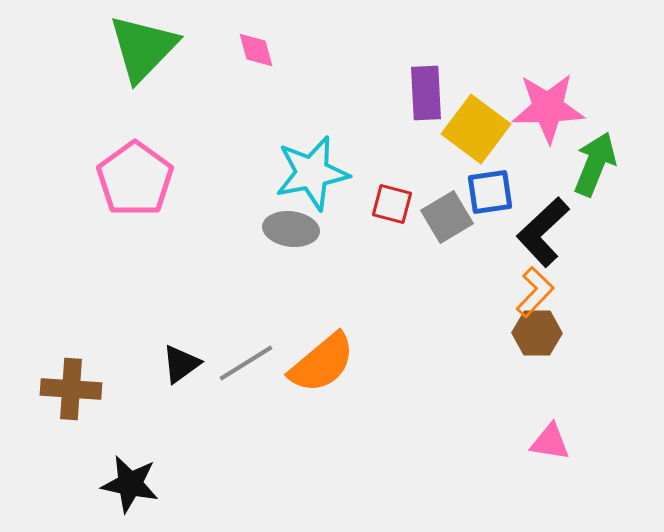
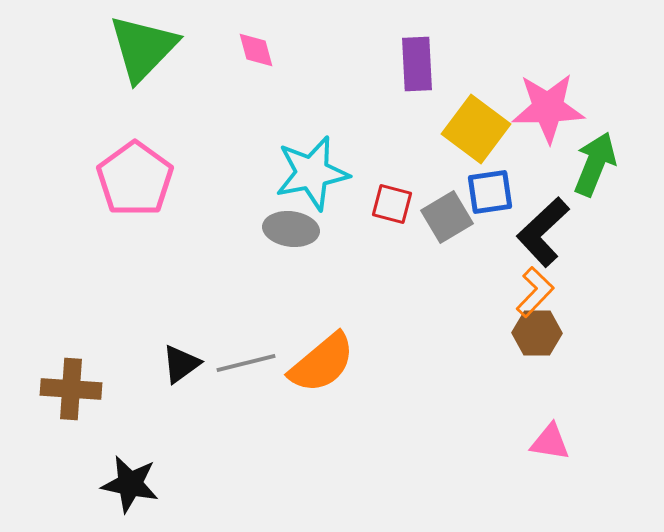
purple rectangle: moved 9 px left, 29 px up
gray line: rotated 18 degrees clockwise
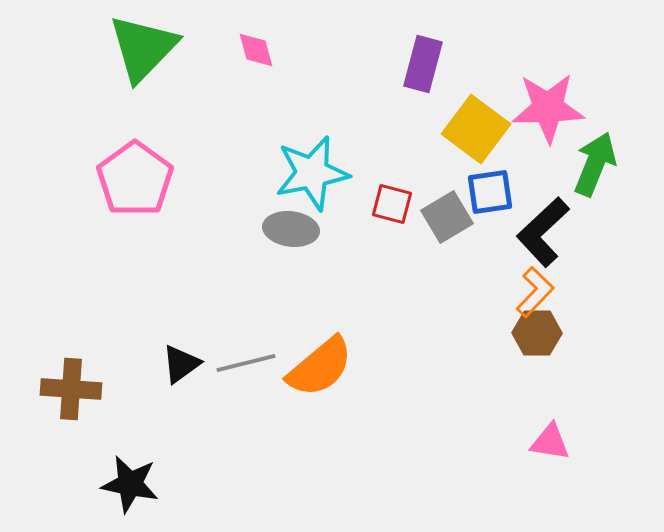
purple rectangle: moved 6 px right; rotated 18 degrees clockwise
orange semicircle: moved 2 px left, 4 px down
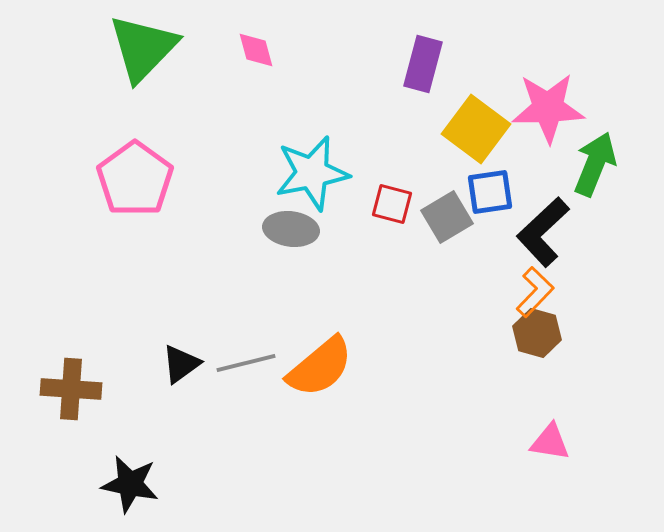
brown hexagon: rotated 15 degrees clockwise
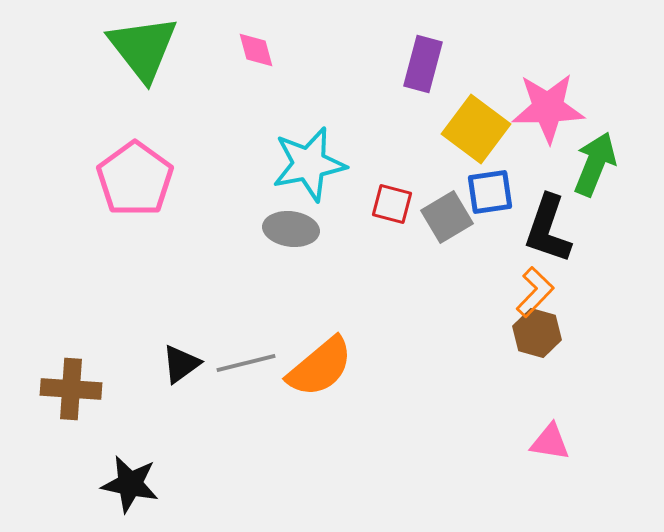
green triangle: rotated 22 degrees counterclockwise
cyan star: moved 3 px left, 9 px up
black L-shape: moved 5 px right, 3 px up; rotated 28 degrees counterclockwise
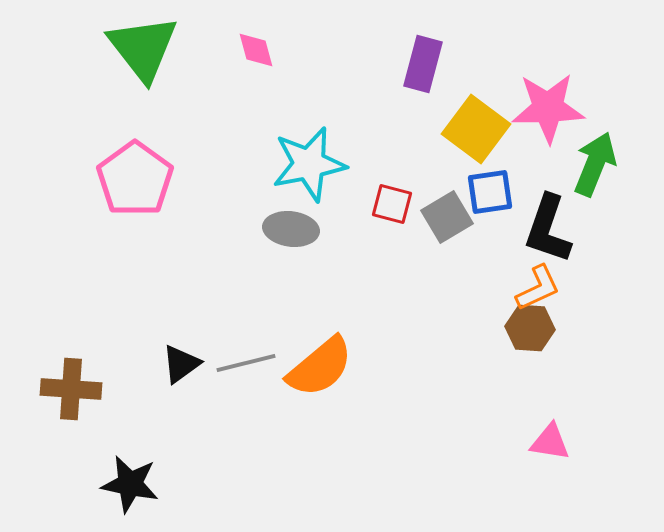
orange L-shape: moved 3 px right, 4 px up; rotated 21 degrees clockwise
brown hexagon: moved 7 px left, 5 px up; rotated 12 degrees counterclockwise
